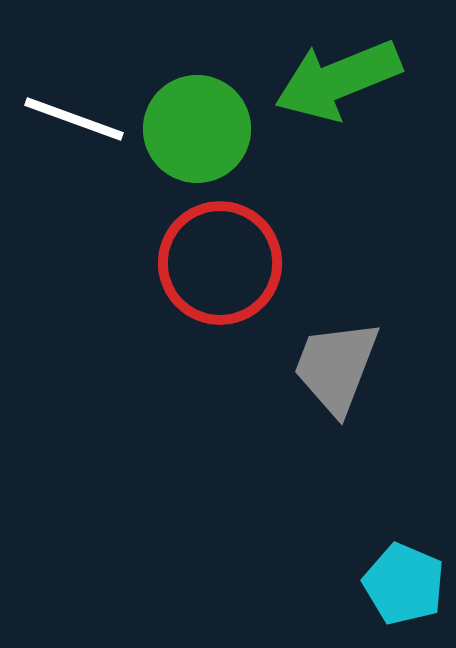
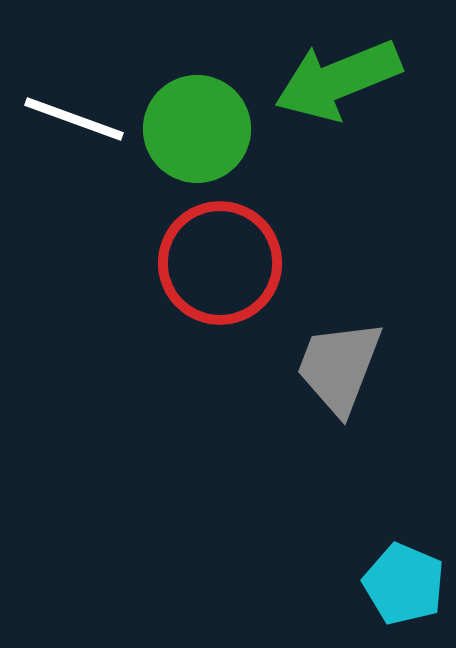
gray trapezoid: moved 3 px right
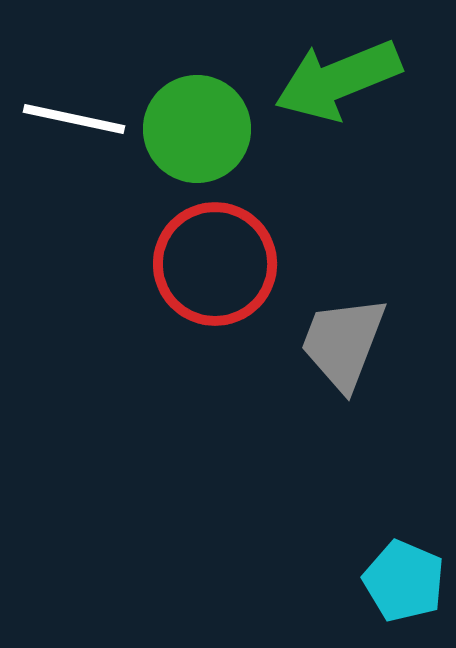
white line: rotated 8 degrees counterclockwise
red circle: moved 5 px left, 1 px down
gray trapezoid: moved 4 px right, 24 px up
cyan pentagon: moved 3 px up
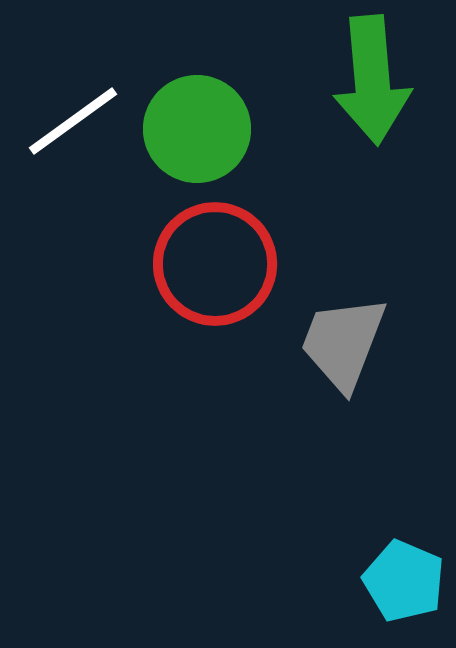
green arrow: moved 34 px right; rotated 73 degrees counterclockwise
white line: moved 1 px left, 2 px down; rotated 48 degrees counterclockwise
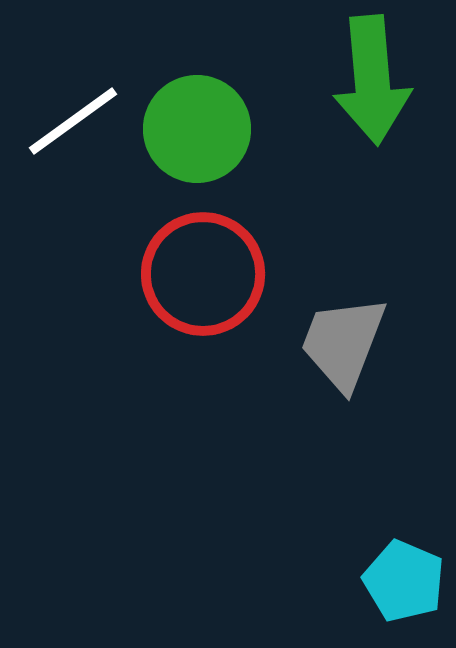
red circle: moved 12 px left, 10 px down
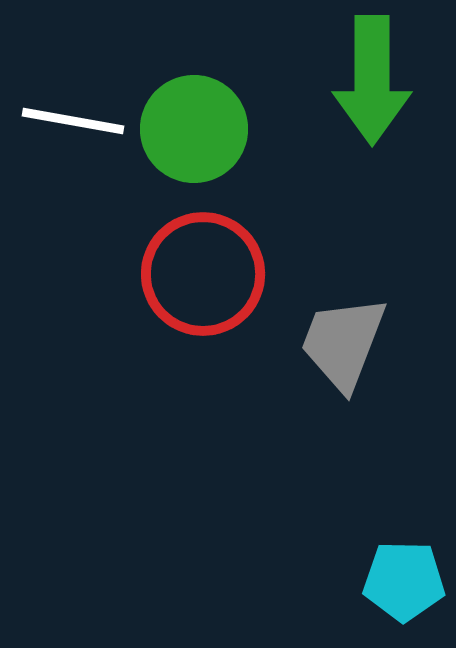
green arrow: rotated 5 degrees clockwise
white line: rotated 46 degrees clockwise
green circle: moved 3 px left
cyan pentagon: rotated 22 degrees counterclockwise
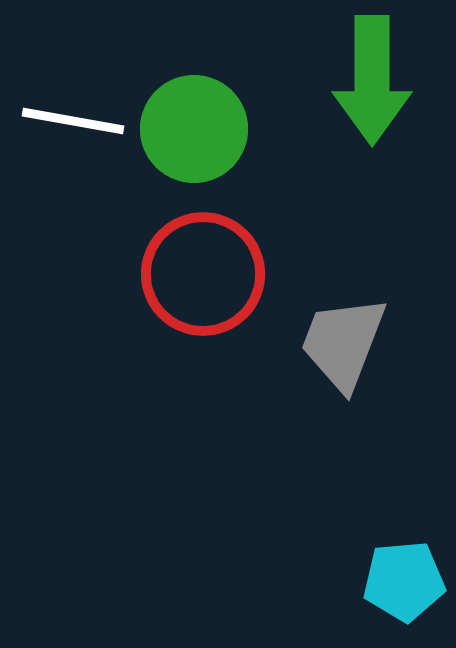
cyan pentagon: rotated 6 degrees counterclockwise
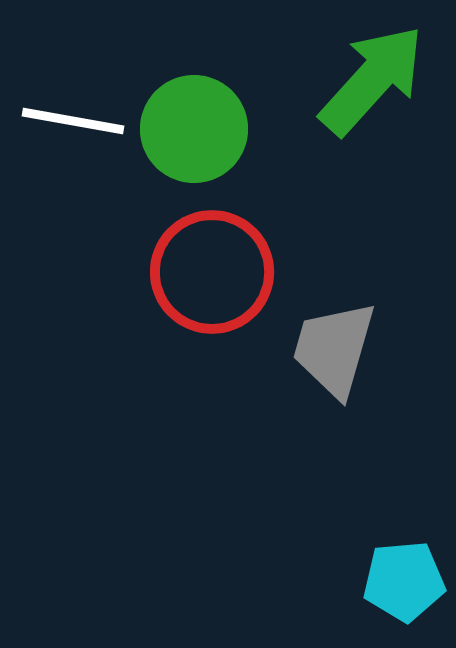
green arrow: rotated 138 degrees counterclockwise
red circle: moved 9 px right, 2 px up
gray trapezoid: moved 9 px left, 6 px down; rotated 5 degrees counterclockwise
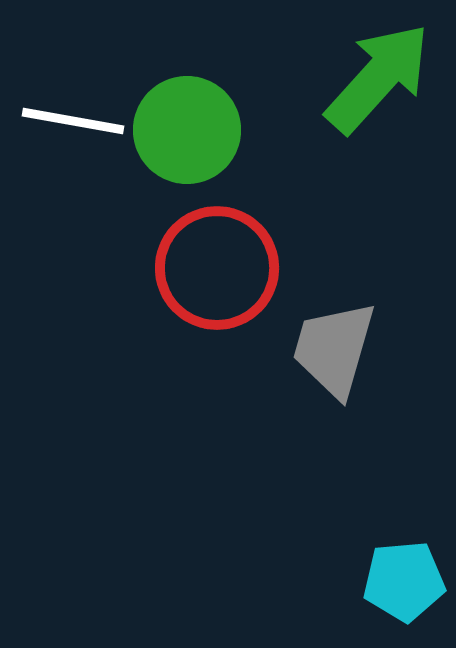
green arrow: moved 6 px right, 2 px up
green circle: moved 7 px left, 1 px down
red circle: moved 5 px right, 4 px up
